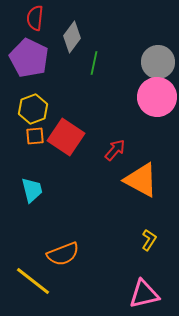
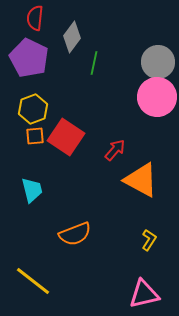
orange semicircle: moved 12 px right, 20 px up
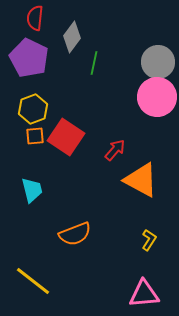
pink triangle: rotated 8 degrees clockwise
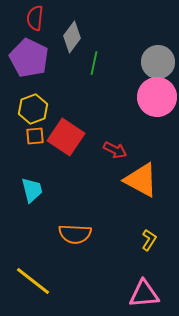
red arrow: rotated 75 degrees clockwise
orange semicircle: rotated 24 degrees clockwise
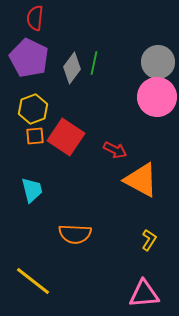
gray diamond: moved 31 px down
